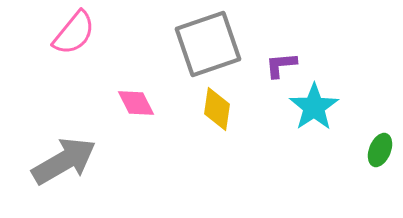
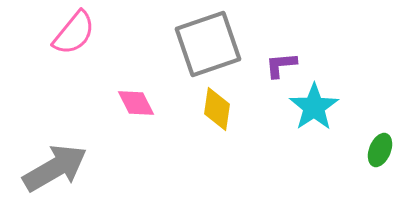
gray arrow: moved 9 px left, 7 px down
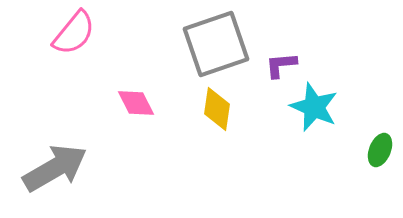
gray square: moved 8 px right
cyan star: rotated 15 degrees counterclockwise
